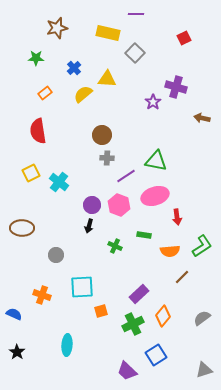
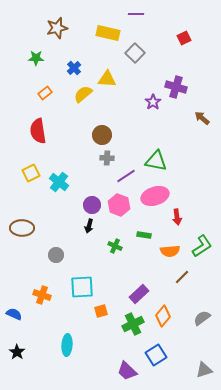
brown arrow at (202, 118): rotated 28 degrees clockwise
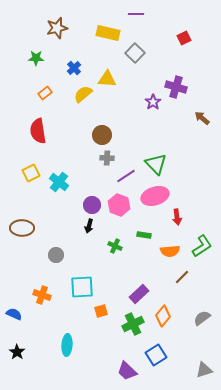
green triangle at (156, 161): moved 3 px down; rotated 35 degrees clockwise
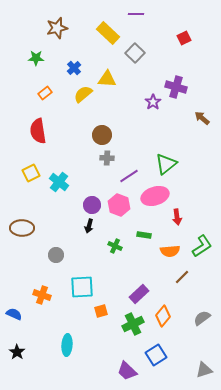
yellow rectangle at (108, 33): rotated 30 degrees clockwise
green triangle at (156, 164): moved 10 px right; rotated 35 degrees clockwise
purple line at (126, 176): moved 3 px right
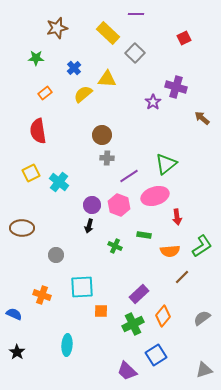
orange square at (101, 311): rotated 16 degrees clockwise
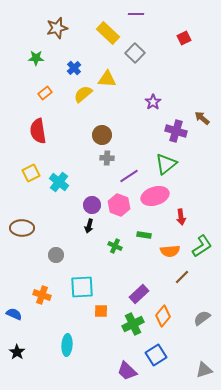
purple cross at (176, 87): moved 44 px down
red arrow at (177, 217): moved 4 px right
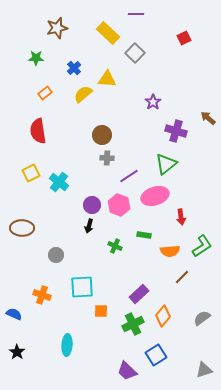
brown arrow at (202, 118): moved 6 px right
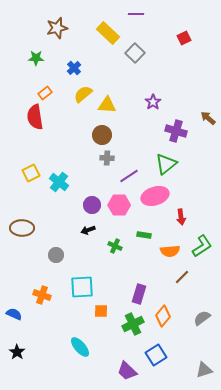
yellow triangle at (107, 79): moved 26 px down
red semicircle at (38, 131): moved 3 px left, 14 px up
pink hexagon at (119, 205): rotated 20 degrees counterclockwise
black arrow at (89, 226): moved 1 px left, 4 px down; rotated 56 degrees clockwise
purple rectangle at (139, 294): rotated 30 degrees counterclockwise
cyan ellipse at (67, 345): moved 13 px right, 2 px down; rotated 45 degrees counterclockwise
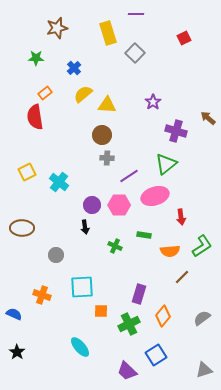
yellow rectangle at (108, 33): rotated 30 degrees clockwise
yellow square at (31, 173): moved 4 px left, 1 px up
black arrow at (88, 230): moved 3 px left, 3 px up; rotated 80 degrees counterclockwise
green cross at (133, 324): moved 4 px left
